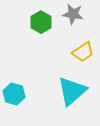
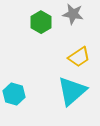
yellow trapezoid: moved 4 px left, 5 px down
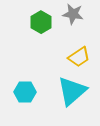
cyan hexagon: moved 11 px right, 2 px up; rotated 15 degrees counterclockwise
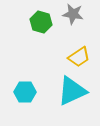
green hexagon: rotated 15 degrees counterclockwise
cyan triangle: rotated 16 degrees clockwise
